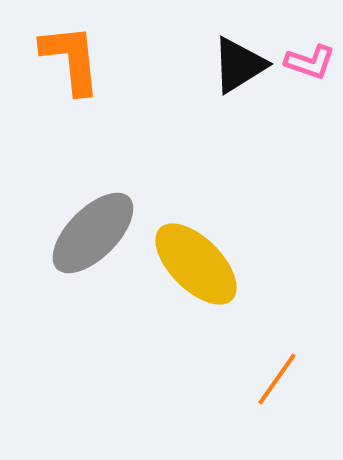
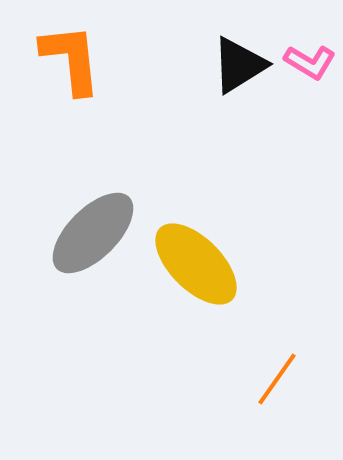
pink L-shape: rotated 12 degrees clockwise
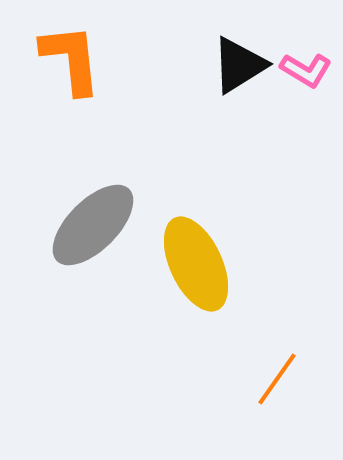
pink L-shape: moved 4 px left, 8 px down
gray ellipse: moved 8 px up
yellow ellipse: rotated 20 degrees clockwise
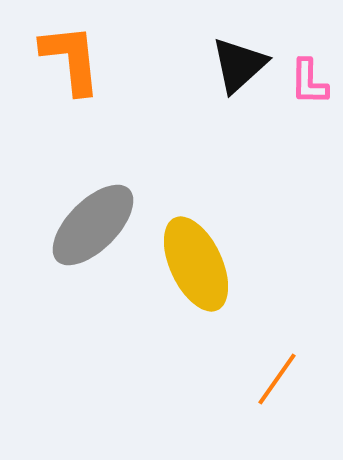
black triangle: rotated 10 degrees counterclockwise
pink L-shape: moved 3 px right, 12 px down; rotated 60 degrees clockwise
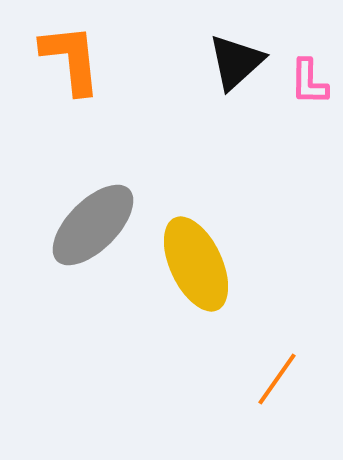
black triangle: moved 3 px left, 3 px up
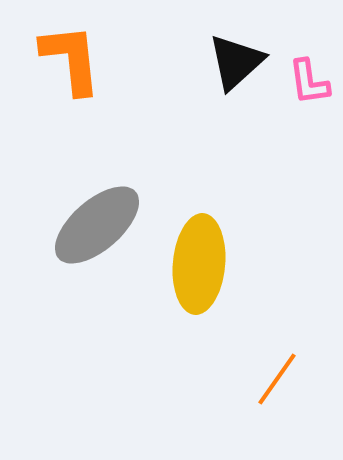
pink L-shape: rotated 9 degrees counterclockwise
gray ellipse: moved 4 px right; rotated 4 degrees clockwise
yellow ellipse: moved 3 px right; rotated 30 degrees clockwise
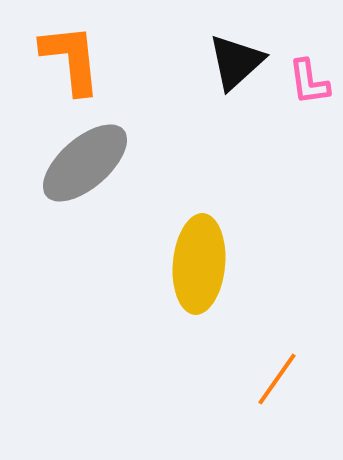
gray ellipse: moved 12 px left, 62 px up
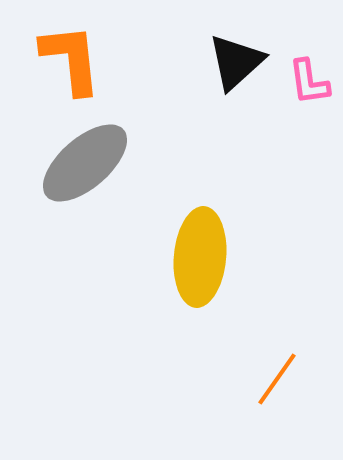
yellow ellipse: moved 1 px right, 7 px up
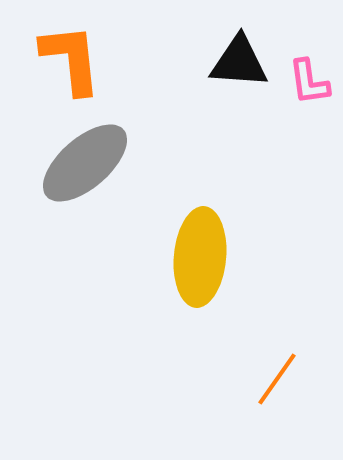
black triangle: moved 3 px right; rotated 46 degrees clockwise
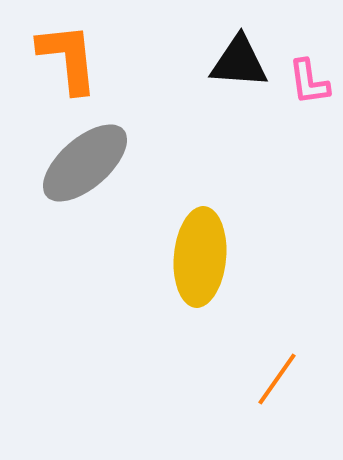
orange L-shape: moved 3 px left, 1 px up
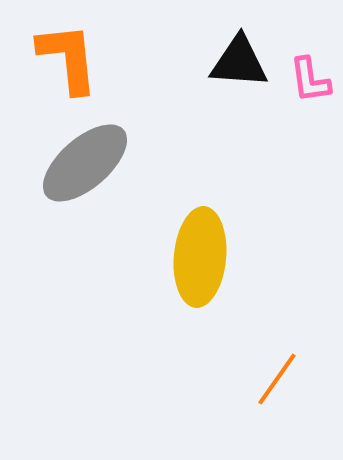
pink L-shape: moved 1 px right, 2 px up
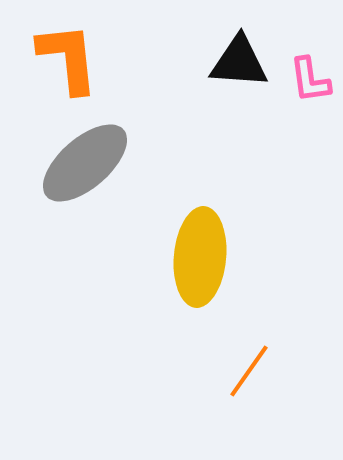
orange line: moved 28 px left, 8 px up
